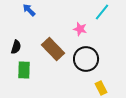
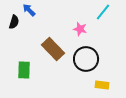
cyan line: moved 1 px right
black semicircle: moved 2 px left, 25 px up
yellow rectangle: moved 1 px right, 3 px up; rotated 56 degrees counterclockwise
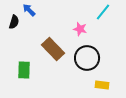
black circle: moved 1 px right, 1 px up
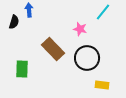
blue arrow: rotated 40 degrees clockwise
green rectangle: moved 2 px left, 1 px up
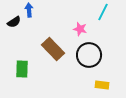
cyan line: rotated 12 degrees counterclockwise
black semicircle: rotated 40 degrees clockwise
black circle: moved 2 px right, 3 px up
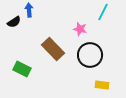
black circle: moved 1 px right
green rectangle: rotated 66 degrees counterclockwise
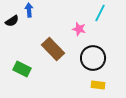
cyan line: moved 3 px left, 1 px down
black semicircle: moved 2 px left, 1 px up
pink star: moved 1 px left
black circle: moved 3 px right, 3 px down
yellow rectangle: moved 4 px left
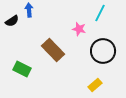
brown rectangle: moved 1 px down
black circle: moved 10 px right, 7 px up
yellow rectangle: moved 3 px left; rotated 48 degrees counterclockwise
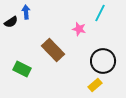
blue arrow: moved 3 px left, 2 px down
black semicircle: moved 1 px left, 1 px down
black circle: moved 10 px down
